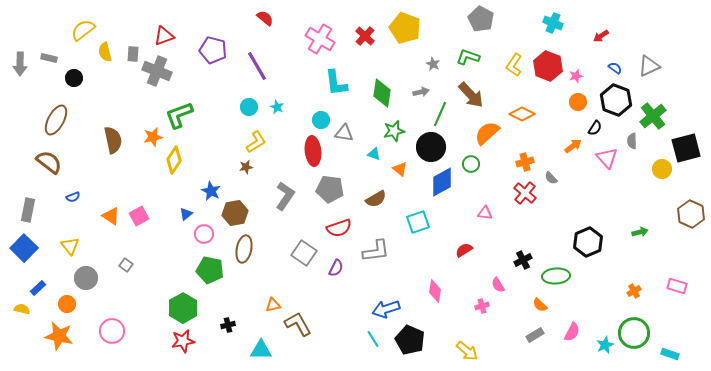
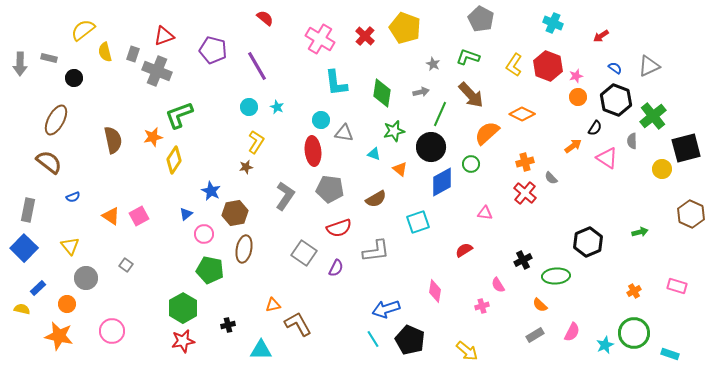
gray rectangle at (133, 54): rotated 14 degrees clockwise
orange circle at (578, 102): moved 5 px up
yellow L-shape at (256, 142): rotated 25 degrees counterclockwise
pink triangle at (607, 158): rotated 15 degrees counterclockwise
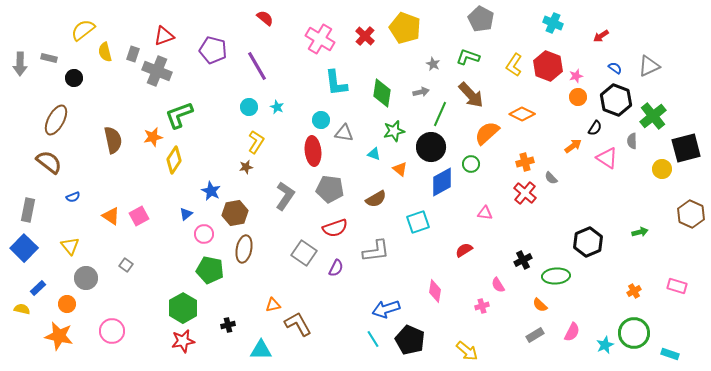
red semicircle at (339, 228): moved 4 px left
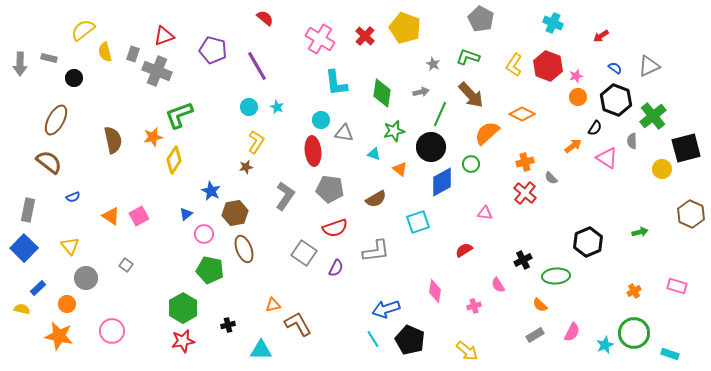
brown ellipse at (244, 249): rotated 32 degrees counterclockwise
pink cross at (482, 306): moved 8 px left
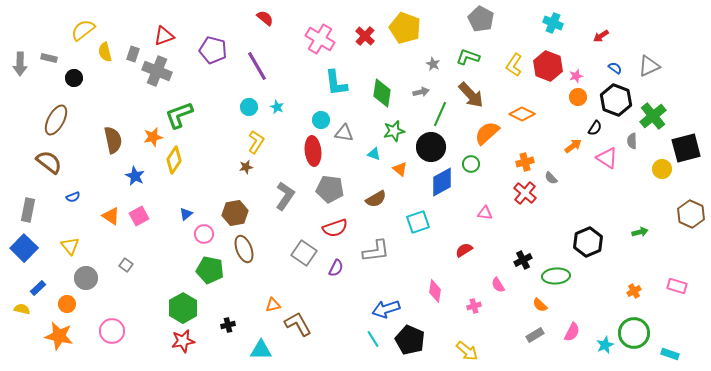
blue star at (211, 191): moved 76 px left, 15 px up
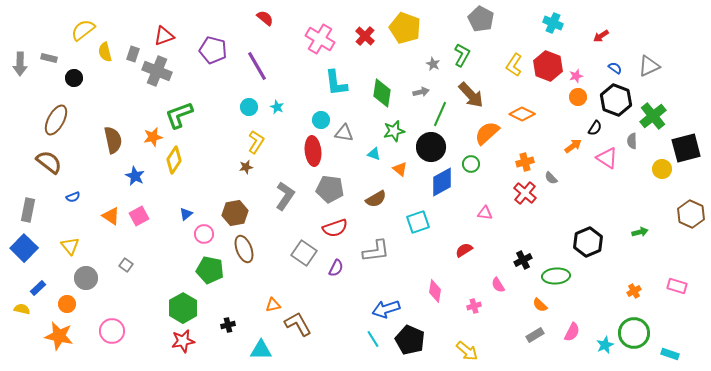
green L-shape at (468, 57): moved 6 px left, 2 px up; rotated 100 degrees clockwise
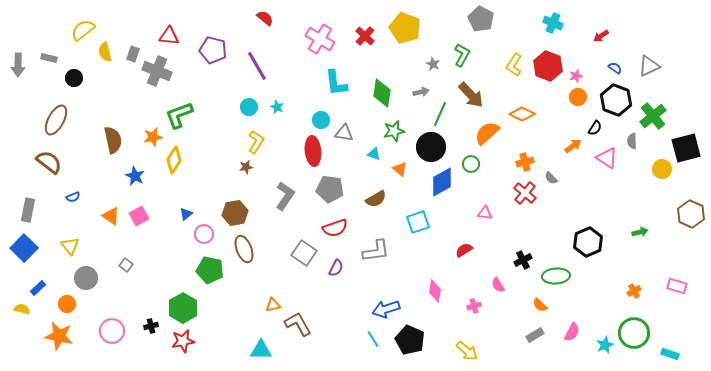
red triangle at (164, 36): moved 5 px right; rotated 25 degrees clockwise
gray arrow at (20, 64): moved 2 px left, 1 px down
black cross at (228, 325): moved 77 px left, 1 px down
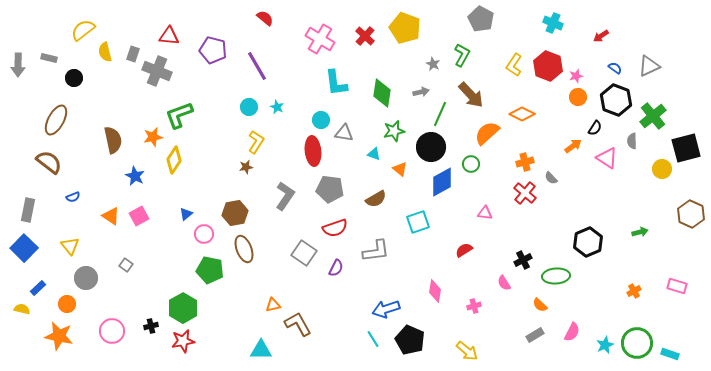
pink semicircle at (498, 285): moved 6 px right, 2 px up
green circle at (634, 333): moved 3 px right, 10 px down
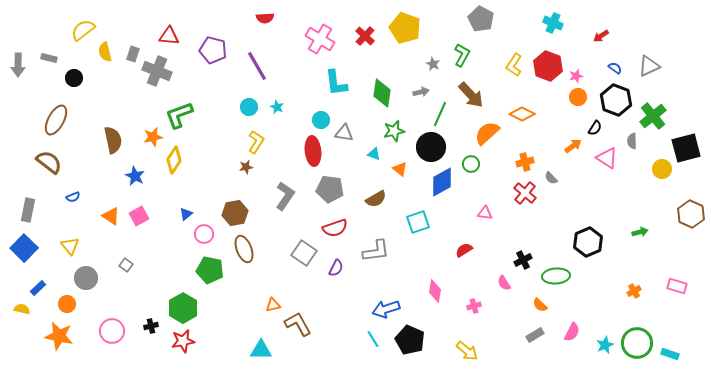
red semicircle at (265, 18): rotated 138 degrees clockwise
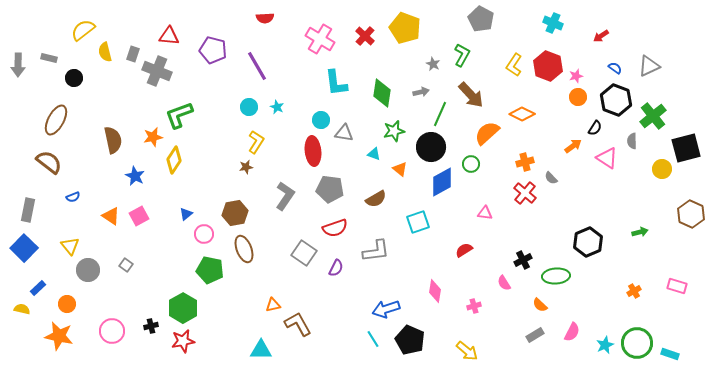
gray circle at (86, 278): moved 2 px right, 8 px up
